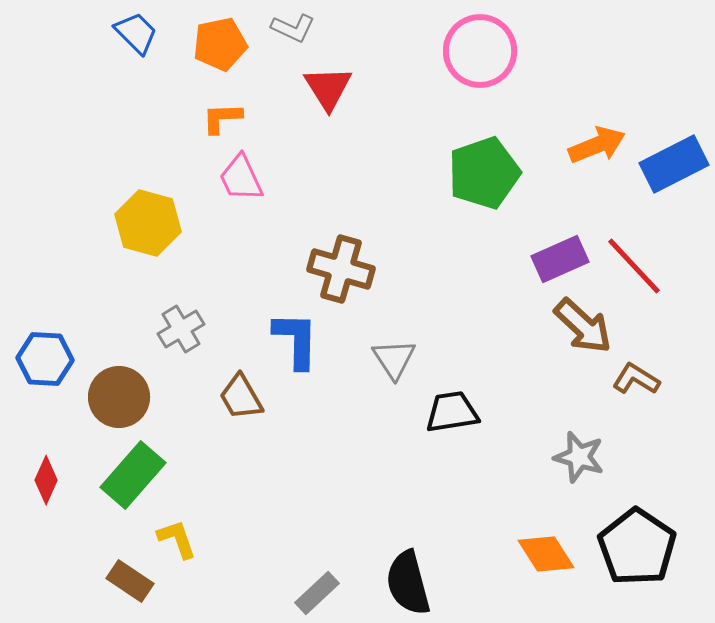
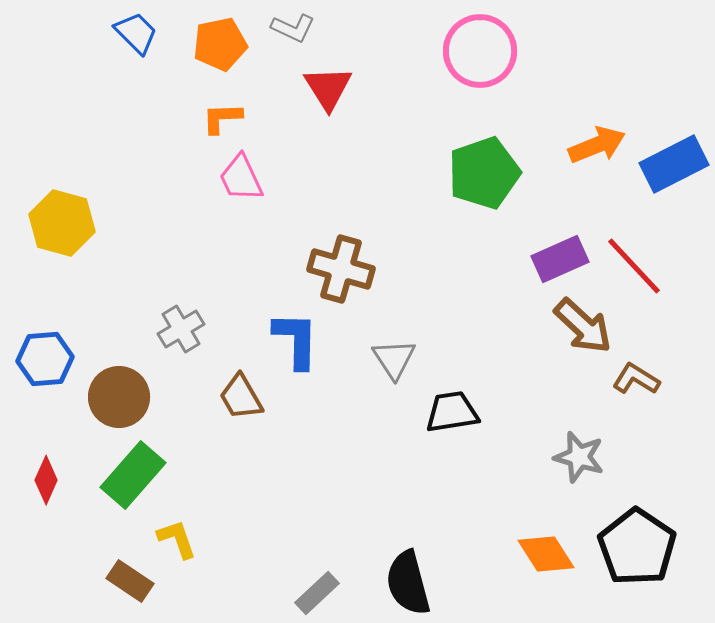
yellow hexagon: moved 86 px left
blue hexagon: rotated 8 degrees counterclockwise
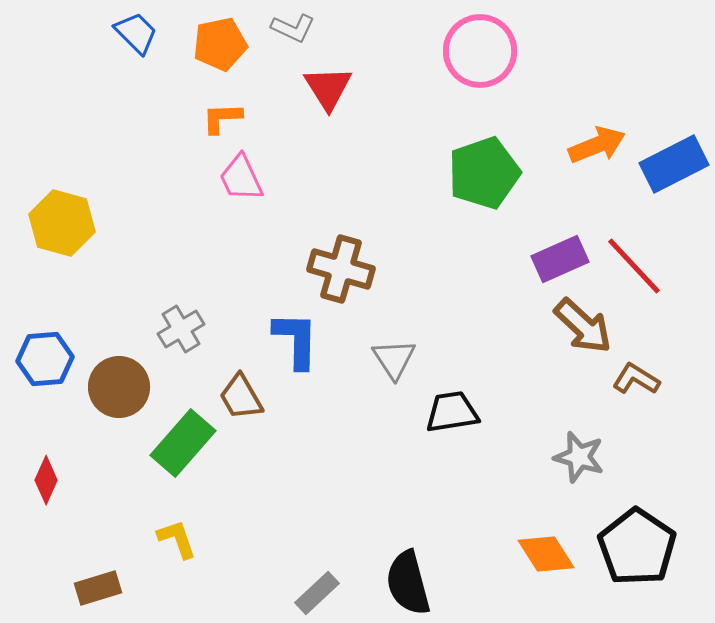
brown circle: moved 10 px up
green rectangle: moved 50 px right, 32 px up
brown rectangle: moved 32 px left, 7 px down; rotated 51 degrees counterclockwise
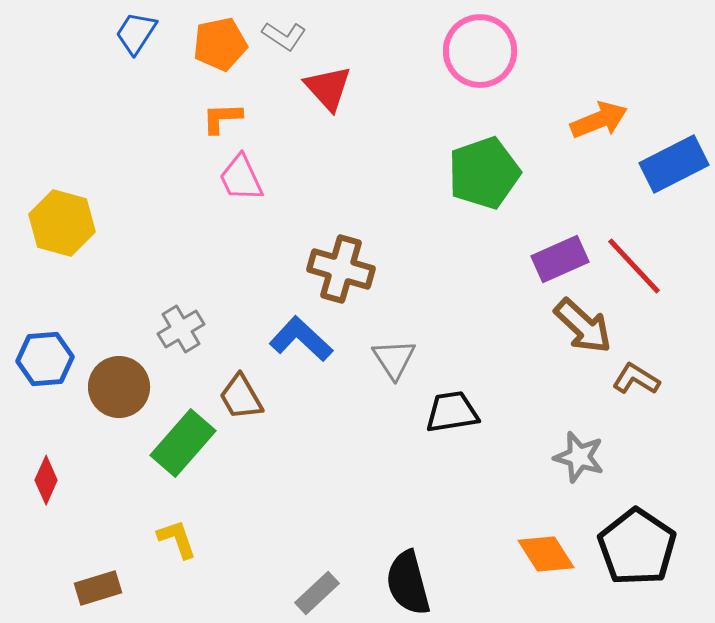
gray L-shape: moved 9 px left, 8 px down; rotated 9 degrees clockwise
blue trapezoid: rotated 102 degrees counterclockwise
red triangle: rotated 10 degrees counterclockwise
orange arrow: moved 2 px right, 25 px up
blue L-shape: moved 5 px right, 1 px up; rotated 48 degrees counterclockwise
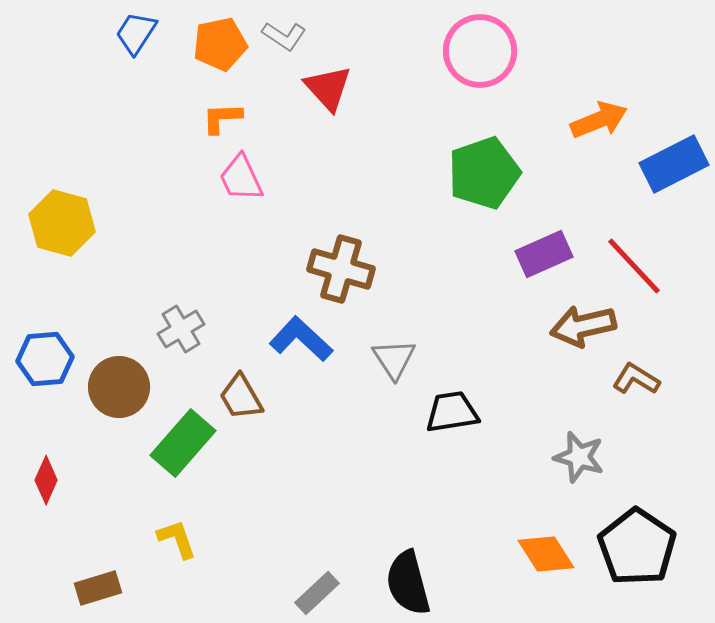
purple rectangle: moved 16 px left, 5 px up
brown arrow: rotated 124 degrees clockwise
